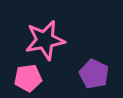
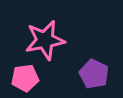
pink pentagon: moved 3 px left
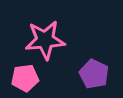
pink star: rotated 6 degrees clockwise
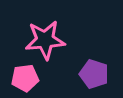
purple pentagon: rotated 8 degrees counterclockwise
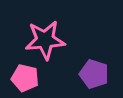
pink pentagon: rotated 20 degrees clockwise
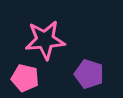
purple pentagon: moved 5 px left
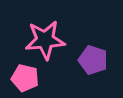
purple pentagon: moved 4 px right, 14 px up
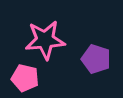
purple pentagon: moved 3 px right, 1 px up
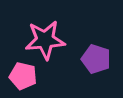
pink pentagon: moved 2 px left, 2 px up
